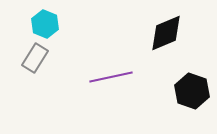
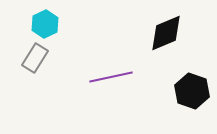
cyan hexagon: rotated 12 degrees clockwise
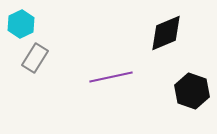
cyan hexagon: moved 24 px left
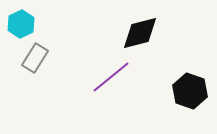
black diamond: moved 26 px left; rotated 9 degrees clockwise
purple line: rotated 27 degrees counterclockwise
black hexagon: moved 2 px left
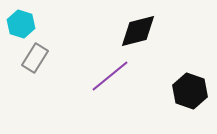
cyan hexagon: rotated 16 degrees counterclockwise
black diamond: moved 2 px left, 2 px up
purple line: moved 1 px left, 1 px up
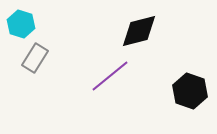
black diamond: moved 1 px right
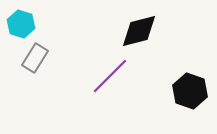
purple line: rotated 6 degrees counterclockwise
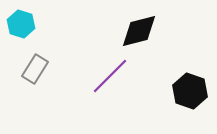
gray rectangle: moved 11 px down
